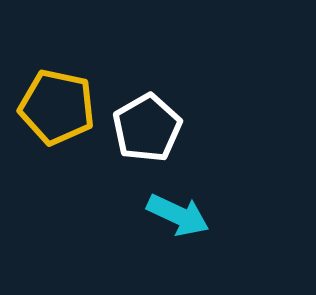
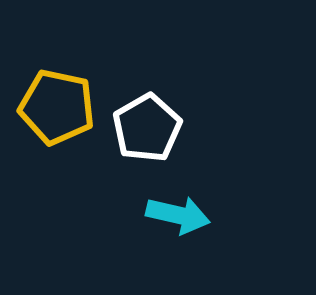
cyan arrow: rotated 12 degrees counterclockwise
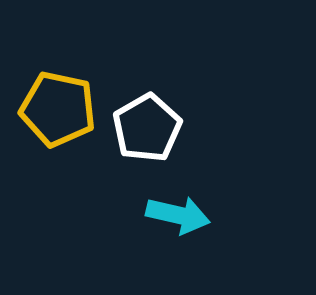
yellow pentagon: moved 1 px right, 2 px down
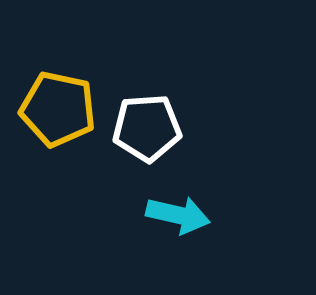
white pentagon: rotated 26 degrees clockwise
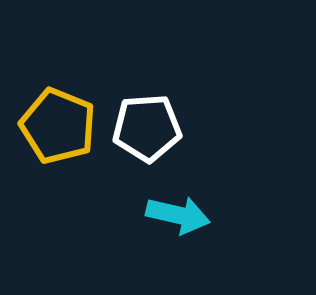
yellow pentagon: moved 17 px down; rotated 10 degrees clockwise
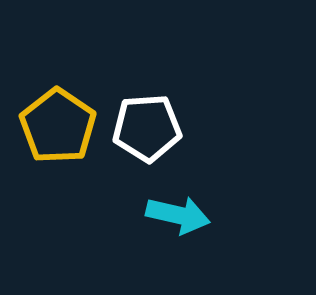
yellow pentagon: rotated 12 degrees clockwise
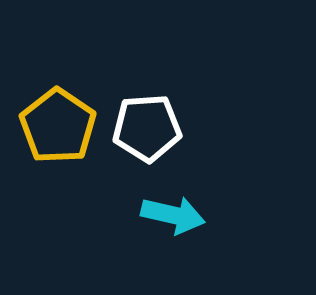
cyan arrow: moved 5 px left
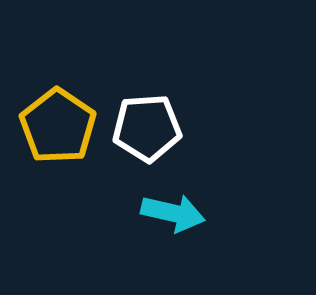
cyan arrow: moved 2 px up
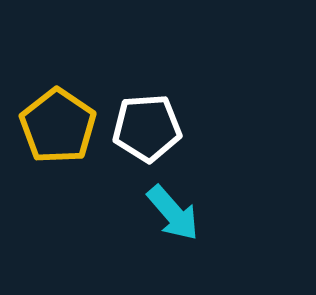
cyan arrow: rotated 36 degrees clockwise
